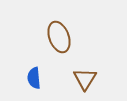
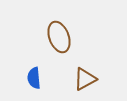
brown triangle: rotated 30 degrees clockwise
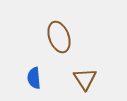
brown triangle: rotated 35 degrees counterclockwise
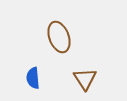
blue semicircle: moved 1 px left
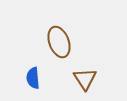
brown ellipse: moved 5 px down
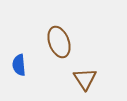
blue semicircle: moved 14 px left, 13 px up
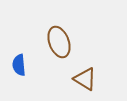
brown triangle: rotated 25 degrees counterclockwise
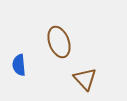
brown triangle: rotated 15 degrees clockwise
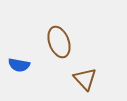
blue semicircle: rotated 75 degrees counterclockwise
